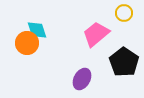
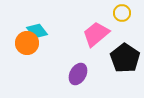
yellow circle: moved 2 px left
cyan diamond: moved 1 px down; rotated 20 degrees counterclockwise
black pentagon: moved 1 px right, 4 px up
purple ellipse: moved 4 px left, 5 px up
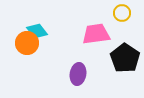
pink trapezoid: rotated 32 degrees clockwise
purple ellipse: rotated 20 degrees counterclockwise
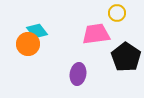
yellow circle: moved 5 px left
orange circle: moved 1 px right, 1 px down
black pentagon: moved 1 px right, 1 px up
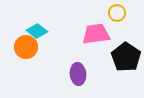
cyan diamond: rotated 15 degrees counterclockwise
orange circle: moved 2 px left, 3 px down
purple ellipse: rotated 15 degrees counterclockwise
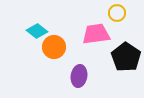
orange circle: moved 28 px right
purple ellipse: moved 1 px right, 2 px down; rotated 15 degrees clockwise
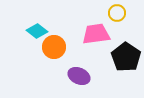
purple ellipse: rotated 75 degrees counterclockwise
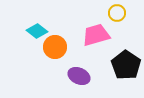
pink trapezoid: moved 1 px down; rotated 8 degrees counterclockwise
orange circle: moved 1 px right
black pentagon: moved 8 px down
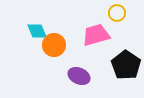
cyan diamond: rotated 30 degrees clockwise
orange circle: moved 1 px left, 2 px up
